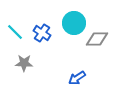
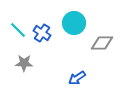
cyan line: moved 3 px right, 2 px up
gray diamond: moved 5 px right, 4 px down
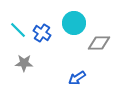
gray diamond: moved 3 px left
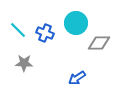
cyan circle: moved 2 px right
blue cross: moved 3 px right; rotated 12 degrees counterclockwise
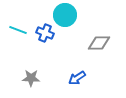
cyan circle: moved 11 px left, 8 px up
cyan line: rotated 24 degrees counterclockwise
gray star: moved 7 px right, 15 px down
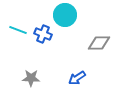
blue cross: moved 2 px left, 1 px down
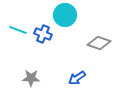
gray diamond: rotated 20 degrees clockwise
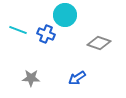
blue cross: moved 3 px right
